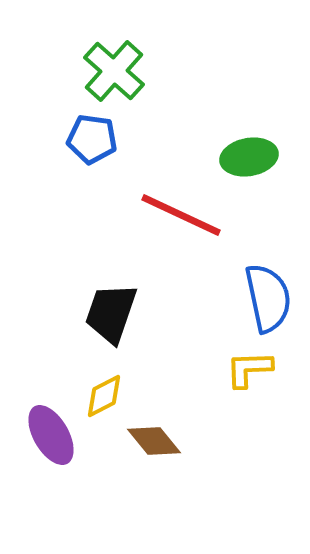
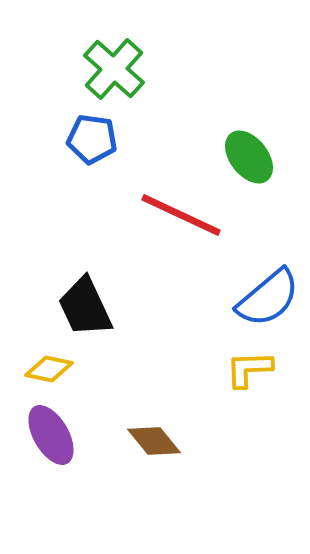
green cross: moved 2 px up
green ellipse: rotated 62 degrees clockwise
blue semicircle: rotated 62 degrees clockwise
black trapezoid: moved 26 px left, 6 px up; rotated 44 degrees counterclockwise
yellow diamond: moved 55 px left, 27 px up; rotated 39 degrees clockwise
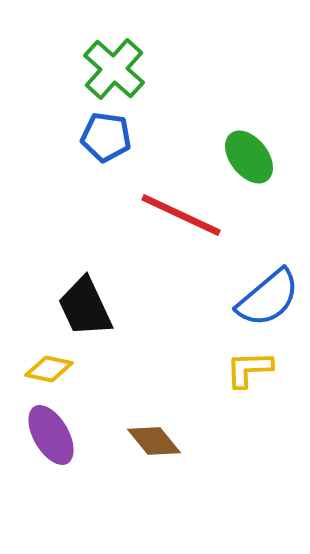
blue pentagon: moved 14 px right, 2 px up
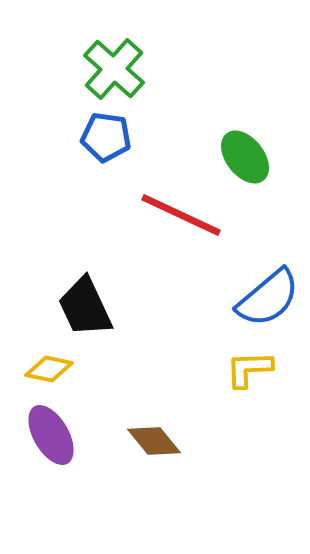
green ellipse: moved 4 px left
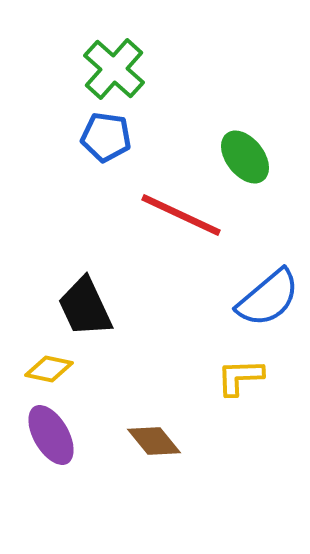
yellow L-shape: moved 9 px left, 8 px down
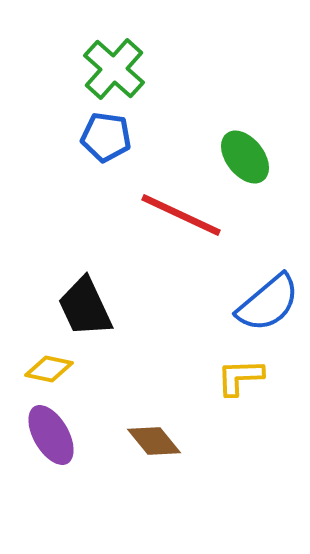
blue semicircle: moved 5 px down
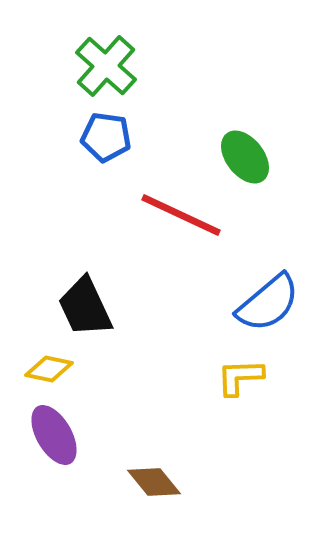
green cross: moved 8 px left, 3 px up
purple ellipse: moved 3 px right
brown diamond: moved 41 px down
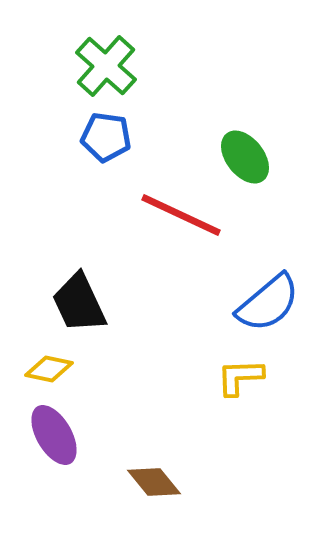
black trapezoid: moved 6 px left, 4 px up
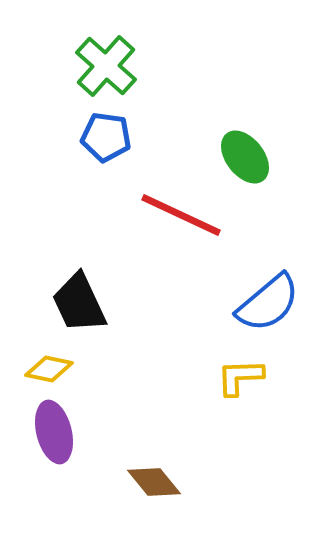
purple ellipse: moved 3 px up; rotated 16 degrees clockwise
